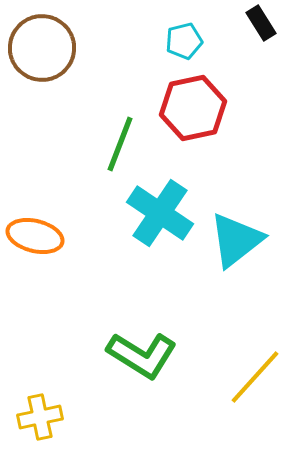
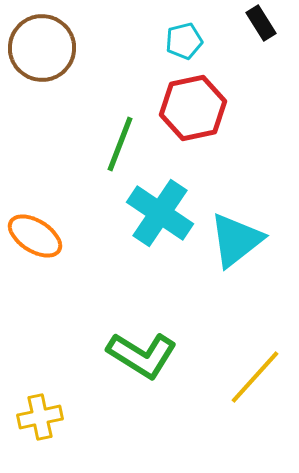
orange ellipse: rotated 18 degrees clockwise
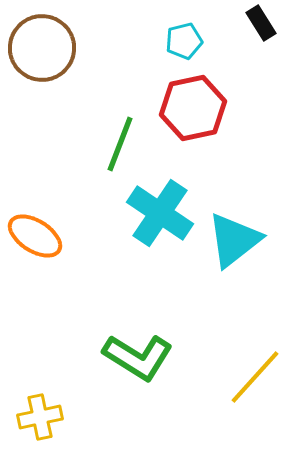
cyan triangle: moved 2 px left
green L-shape: moved 4 px left, 2 px down
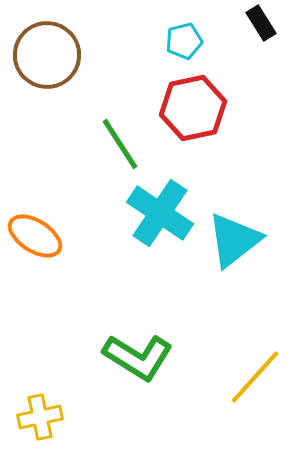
brown circle: moved 5 px right, 7 px down
green line: rotated 54 degrees counterclockwise
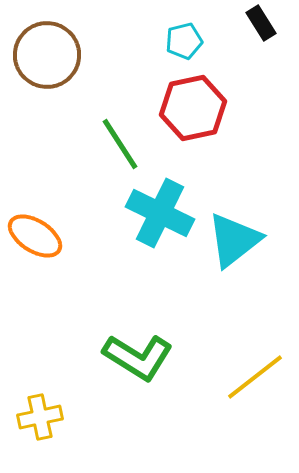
cyan cross: rotated 8 degrees counterclockwise
yellow line: rotated 10 degrees clockwise
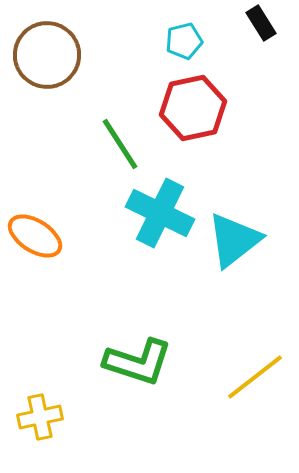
green L-shape: moved 5 px down; rotated 14 degrees counterclockwise
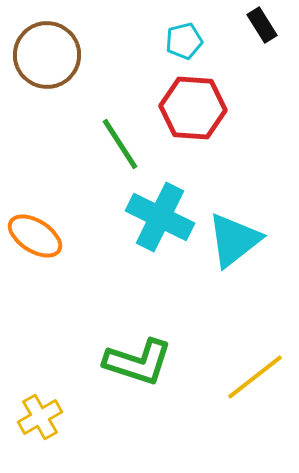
black rectangle: moved 1 px right, 2 px down
red hexagon: rotated 16 degrees clockwise
cyan cross: moved 4 px down
yellow cross: rotated 18 degrees counterclockwise
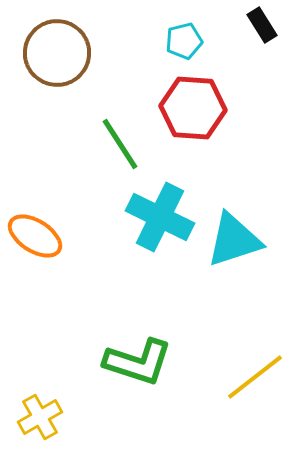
brown circle: moved 10 px right, 2 px up
cyan triangle: rotated 20 degrees clockwise
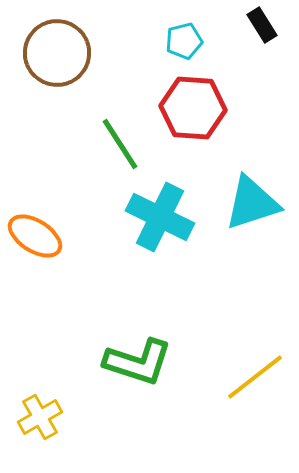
cyan triangle: moved 18 px right, 37 px up
